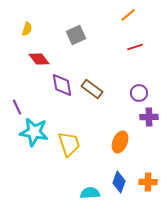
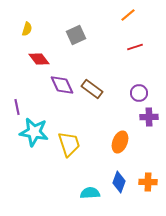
purple diamond: rotated 15 degrees counterclockwise
purple line: rotated 14 degrees clockwise
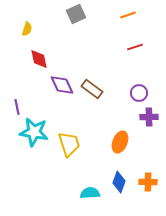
orange line: rotated 21 degrees clockwise
gray square: moved 21 px up
red diamond: rotated 25 degrees clockwise
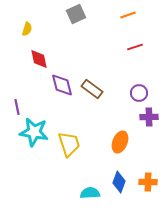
purple diamond: rotated 10 degrees clockwise
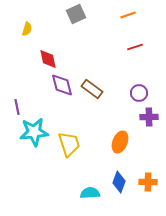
red diamond: moved 9 px right
cyan star: rotated 16 degrees counterclockwise
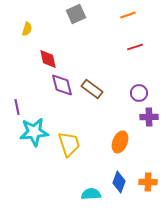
cyan semicircle: moved 1 px right, 1 px down
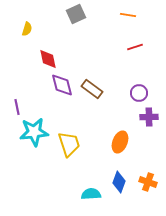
orange line: rotated 28 degrees clockwise
orange cross: rotated 18 degrees clockwise
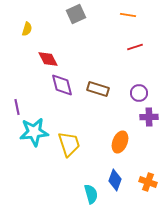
red diamond: rotated 15 degrees counterclockwise
brown rectangle: moved 6 px right; rotated 20 degrees counterclockwise
blue diamond: moved 4 px left, 2 px up
cyan semicircle: rotated 78 degrees clockwise
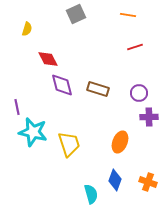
cyan star: moved 1 px left; rotated 20 degrees clockwise
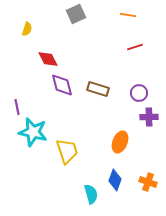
yellow trapezoid: moved 2 px left, 7 px down
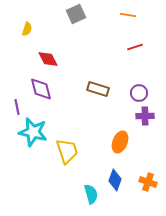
purple diamond: moved 21 px left, 4 px down
purple cross: moved 4 px left, 1 px up
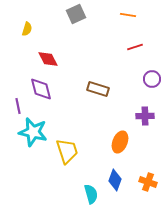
purple circle: moved 13 px right, 14 px up
purple line: moved 1 px right, 1 px up
